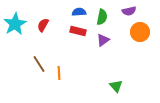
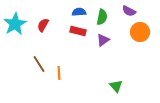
purple semicircle: rotated 40 degrees clockwise
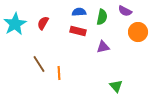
purple semicircle: moved 4 px left
red semicircle: moved 2 px up
orange circle: moved 2 px left
purple triangle: moved 7 px down; rotated 24 degrees clockwise
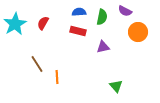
brown line: moved 2 px left
orange line: moved 2 px left, 4 px down
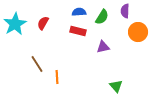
purple semicircle: rotated 64 degrees clockwise
green semicircle: rotated 21 degrees clockwise
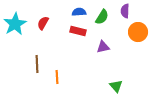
brown line: rotated 30 degrees clockwise
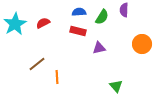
purple semicircle: moved 1 px left, 1 px up
red semicircle: rotated 32 degrees clockwise
orange circle: moved 4 px right, 12 px down
purple triangle: moved 4 px left, 1 px down
brown line: rotated 54 degrees clockwise
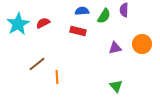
blue semicircle: moved 3 px right, 1 px up
green semicircle: moved 2 px right, 1 px up
cyan star: moved 3 px right
purple triangle: moved 16 px right
